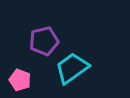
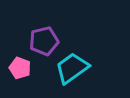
pink pentagon: moved 12 px up
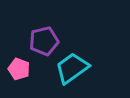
pink pentagon: moved 1 px left, 1 px down
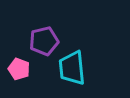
cyan trapezoid: rotated 60 degrees counterclockwise
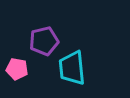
pink pentagon: moved 2 px left; rotated 10 degrees counterclockwise
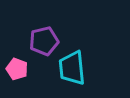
pink pentagon: rotated 10 degrees clockwise
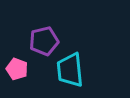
cyan trapezoid: moved 2 px left, 2 px down
